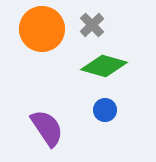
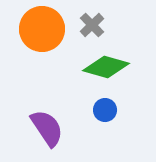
green diamond: moved 2 px right, 1 px down
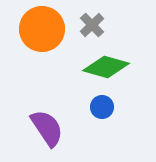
blue circle: moved 3 px left, 3 px up
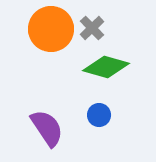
gray cross: moved 3 px down
orange circle: moved 9 px right
blue circle: moved 3 px left, 8 px down
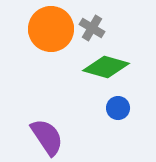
gray cross: rotated 15 degrees counterclockwise
blue circle: moved 19 px right, 7 px up
purple semicircle: moved 9 px down
